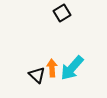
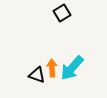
black triangle: rotated 24 degrees counterclockwise
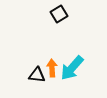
black square: moved 3 px left, 1 px down
black triangle: rotated 12 degrees counterclockwise
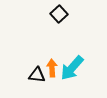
black square: rotated 12 degrees counterclockwise
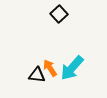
orange arrow: moved 2 px left; rotated 30 degrees counterclockwise
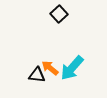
orange arrow: rotated 18 degrees counterclockwise
